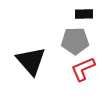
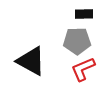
gray pentagon: moved 2 px right
black triangle: rotated 20 degrees counterclockwise
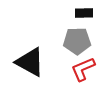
black rectangle: moved 1 px up
black triangle: moved 1 px left, 1 px down
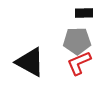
red L-shape: moved 4 px left, 6 px up
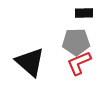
gray pentagon: moved 1 px left, 1 px down
black triangle: rotated 12 degrees clockwise
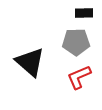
red L-shape: moved 14 px down
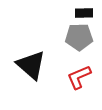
gray pentagon: moved 3 px right, 5 px up
black triangle: moved 1 px right, 3 px down
